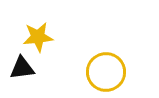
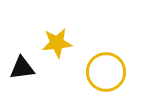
yellow star: moved 19 px right, 6 px down
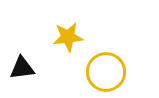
yellow star: moved 11 px right, 6 px up
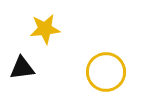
yellow star: moved 23 px left, 8 px up
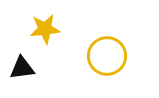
yellow circle: moved 1 px right, 16 px up
